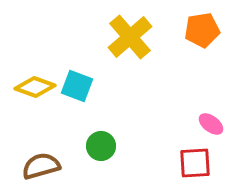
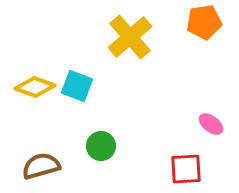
orange pentagon: moved 2 px right, 8 px up
red square: moved 9 px left, 6 px down
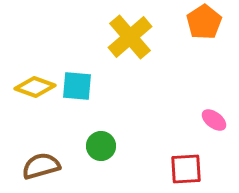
orange pentagon: rotated 24 degrees counterclockwise
cyan square: rotated 16 degrees counterclockwise
pink ellipse: moved 3 px right, 4 px up
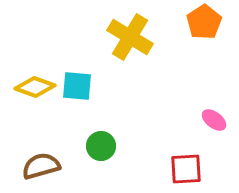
yellow cross: rotated 18 degrees counterclockwise
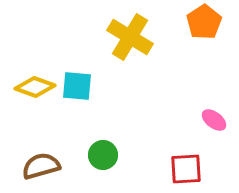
green circle: moved 2 px right, 9 px down
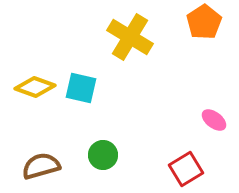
cyan square: moved 4 px right, 2 px down; rotated 8 degrees clockwise
red square: rotated 28 degrees counterclockwise
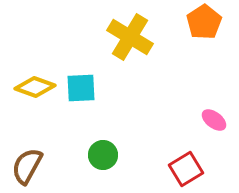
cyan square: rotated 16 degrees counterclockwise
brown semicircle: moved 14 px left; rotated 45 degrees counterclockwise
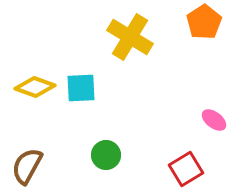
green circle: moved 3 px right
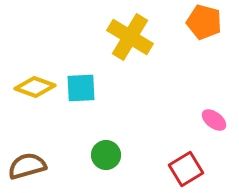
orange pentagon: rotated 24 degrees counterclockwise
brown semicircle: rotated 45 degrees clockwise
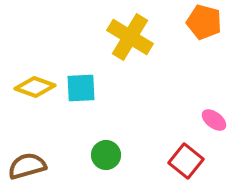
red square: moved 8 px up; rotated 20 degrees counterclockwise
